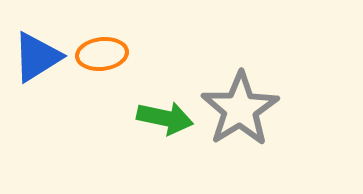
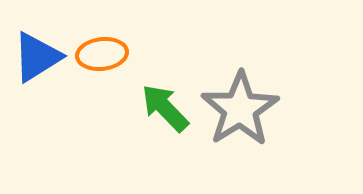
green arrow: moved 10 px up; rotated 146 degrees counterclockwise
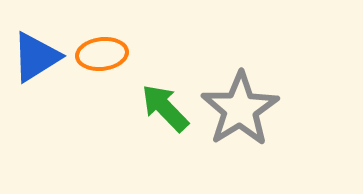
blue triangle: moved 1 px left
